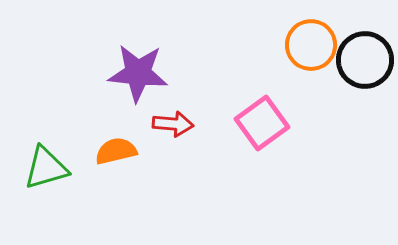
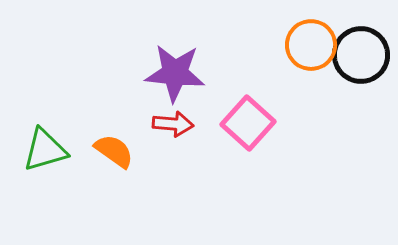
black circle: moved 4 px left, 5 px up
purple star: moved 37 px right
pink square: moved 14 px left; rotated 12 degrees counterclockwise
orange semicircle: moved 2 px left; rotated 48 degrees clockwise
green triangle: moved 1 px left, 18 px up
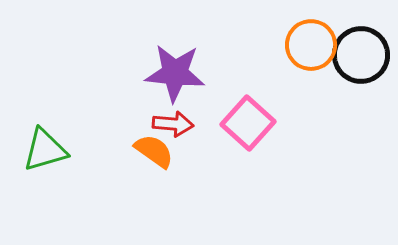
orange semicircle: moved 40 px right
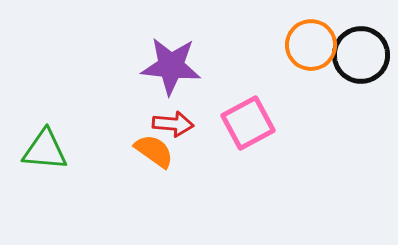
purple star: moved 4 px left, 7 px up
pink square: rotated 20 degrees clockwise
green triangle: rotated 21 degrees clockwise
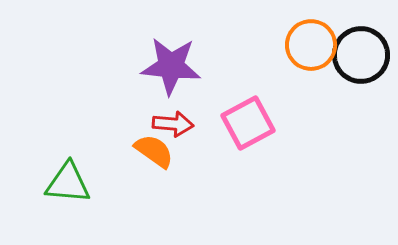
green triangle: moved 23 px right, 33 px down
